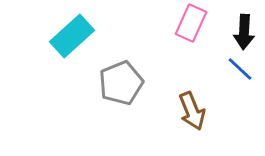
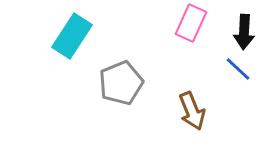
cyan rectangle: rotated 15 degrees counterclockwise
blue line: moved 2 px left
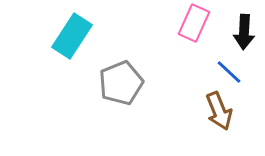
pink rectangle: moved 3 px right
blue line: moved 9 px left, 3 px down
brown arrow: moved 27 px right
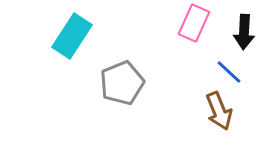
gray pentagon: moved 1 px right
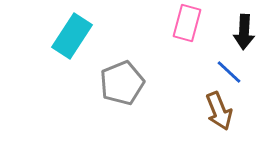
pink rectangle: moved 7 px left; rotated 9 degrees counterclockwise
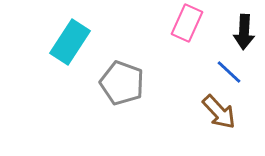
pink rectangle: rotated 9 degrees clockwise
cyan rectangle: moved 2 px left, 6 px down
gray pentagon: rotated 30 degrees counterclockwise
brown arrow: moved 1 px down; rotated 21 degrees counterclockwise
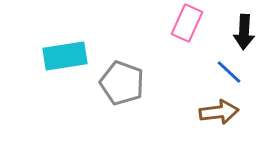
cyan rectangle: moved 5 px left, 14 px down; rotated 48 degrees clockwise
brown arrow: rotated 54 degrees counterclockwise
